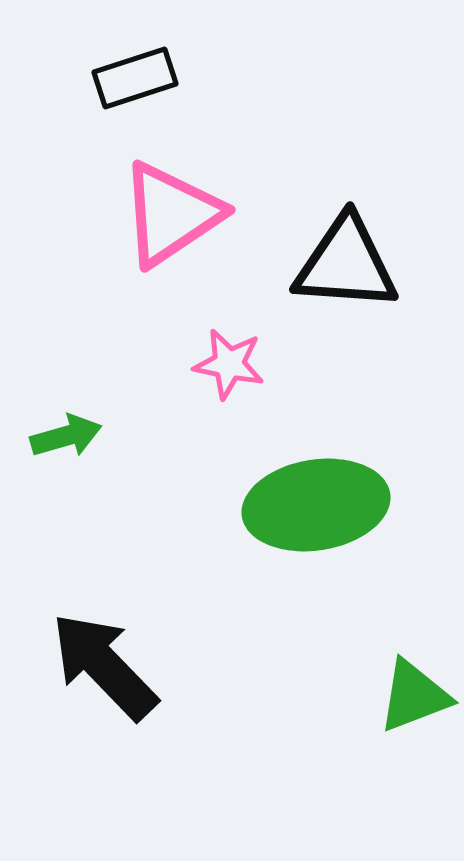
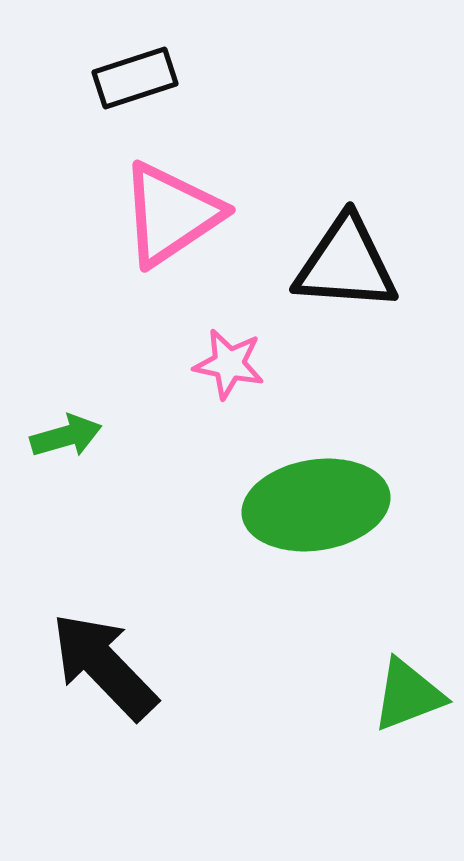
green triangle: moved 6 px left, 1 px up
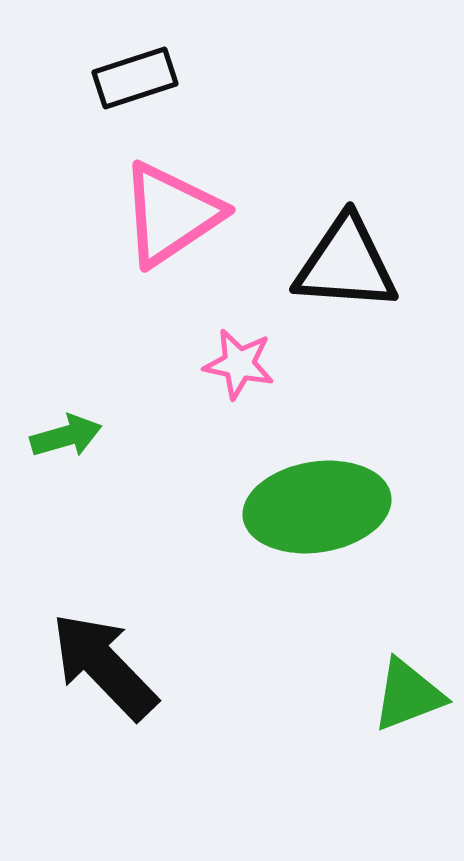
pink star: moved 10 px right
green ellipse: moved 1 px right, 2 px down
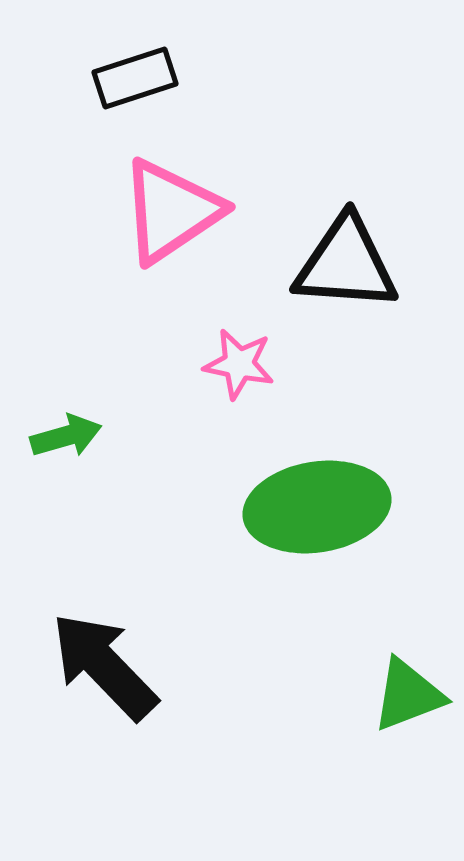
pink triangle: moved 3 px up
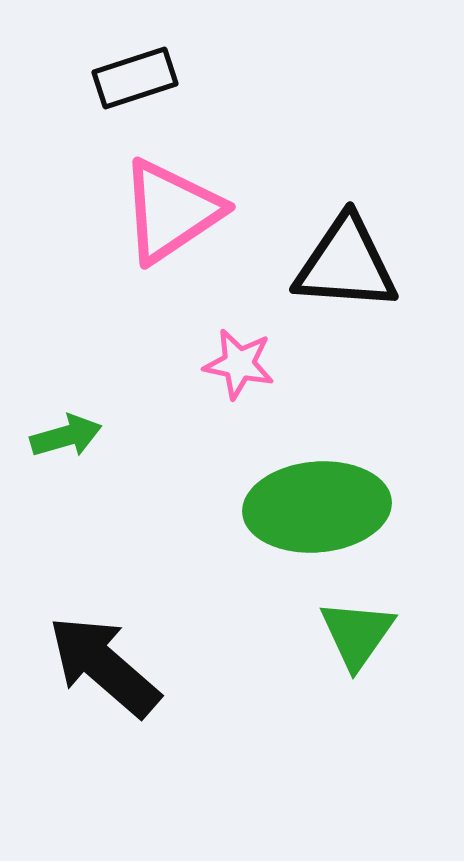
green ellipse: rotated 4 degrees clockwise
black arrow: rotated 5 degrees counterclockwise
green triangle: moved 51 px left, 61 px up; rotated 34 degrees counterclockwise
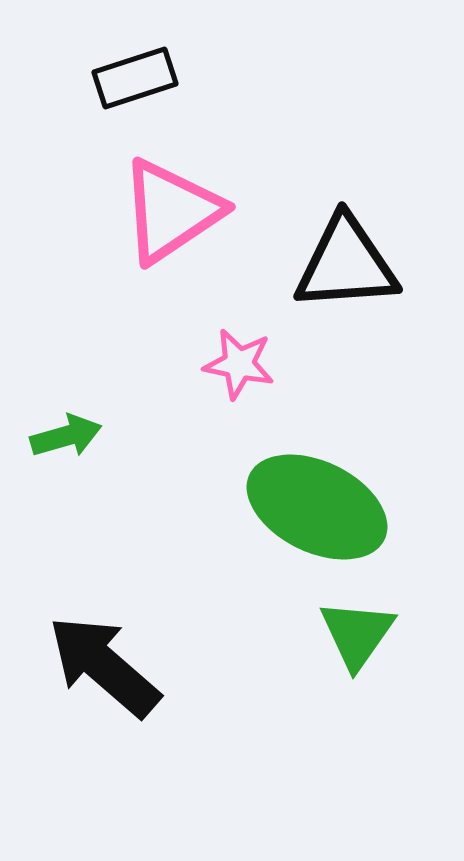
black triangle: rotated 8 degrees counterclockwise
green ellipse: rotated 31 degrees clockwise
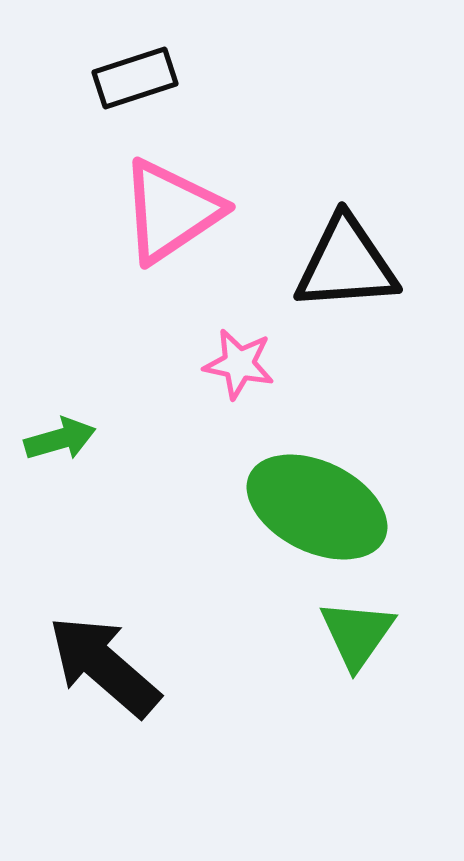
green arrow: moved 6 px left, 3 px down
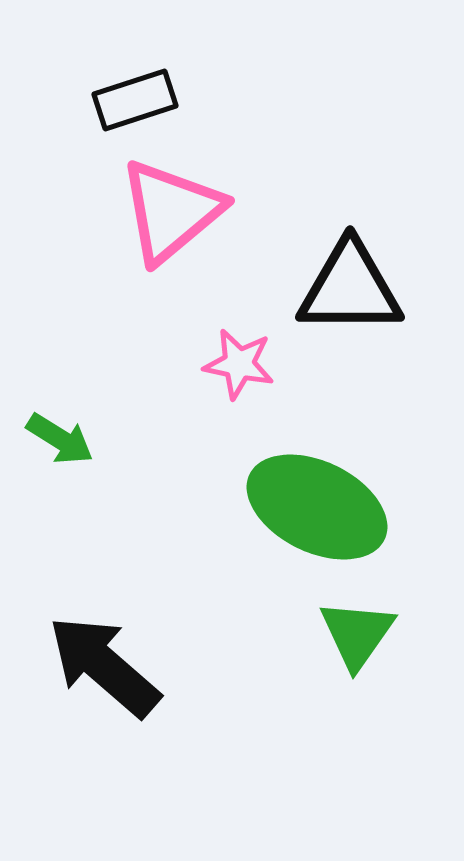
black rectangle: moved 22 px down
pink triangle: rotated 6 degrees counterclockwise
black triangle: moved 4 px right, 24 px down; rotated 4 degrees clockwise
green arrow: rotated 48 degrees clockwise
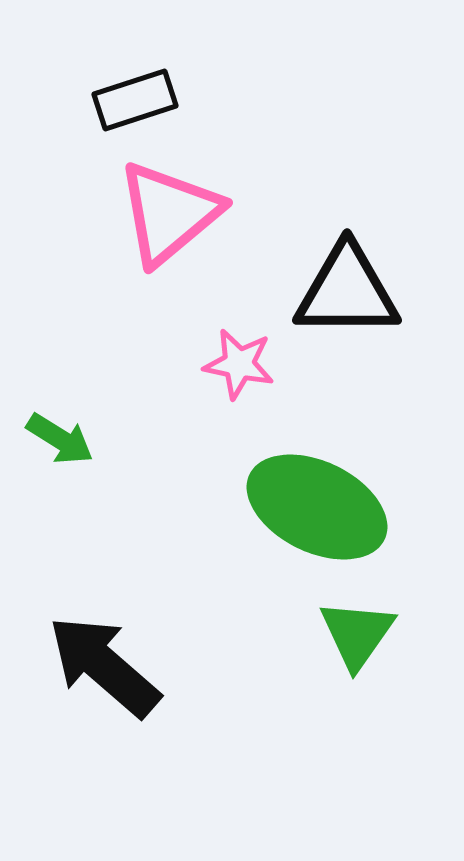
pink triangle: moved 2 px left, 2 px down
black triangle: moved 3 px left, 3 px down
